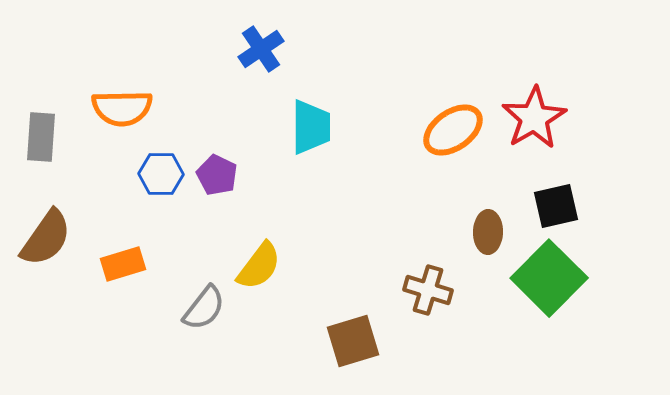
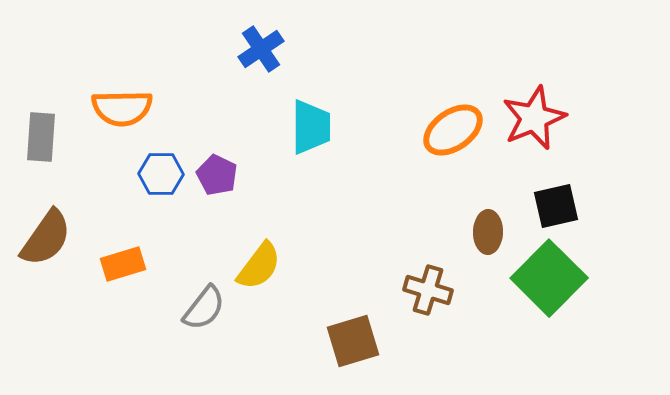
red star: rotated 8 degrees clockwise
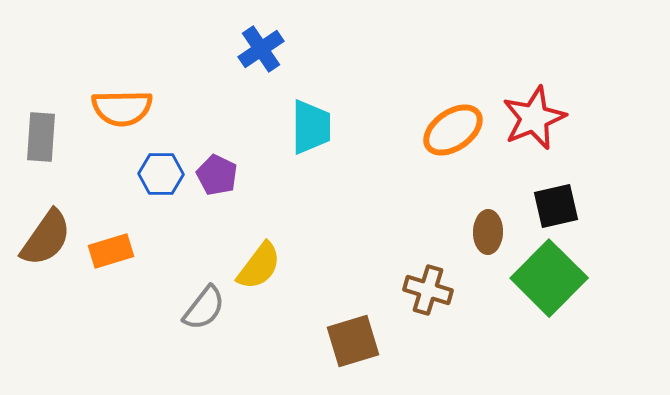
orange rectangle: moved 12 px left, 13 px up
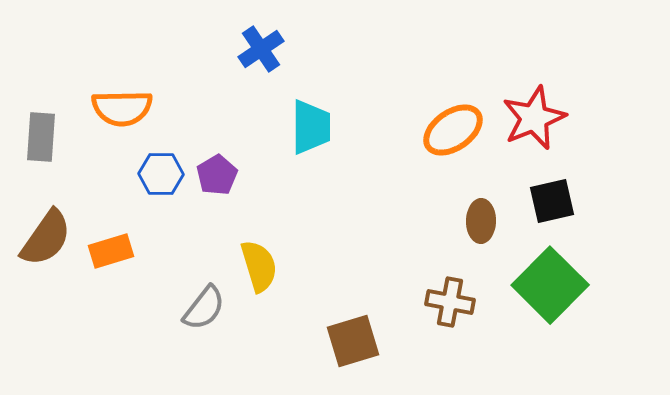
purple pentagon: rotated 15 degrees clockwise
black square: moved 4 px left, 5 px up
brown ellipse: moved 7 px left, 11 px up
yellow semicircle: rotated 54 degrees counterclockwise
green square: moved 1 px right, 7 px down
brown cross: moved 22 px right, 12 px down; rotated 6 degrees counterclockwise
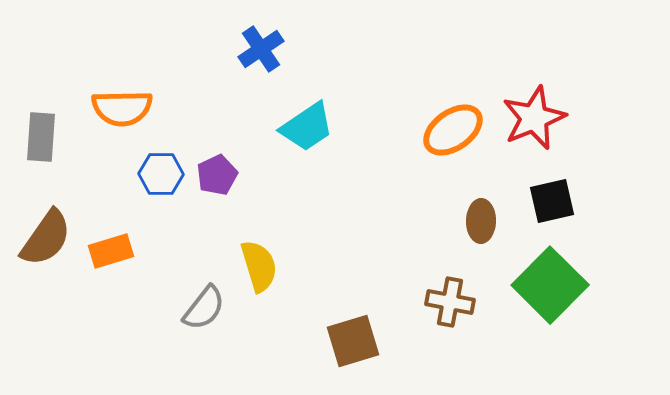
cyan trapezoid: moved 4 px left; rotated 56 degrees clockwise
purple pentagon: rotated 6 degrees clockwise
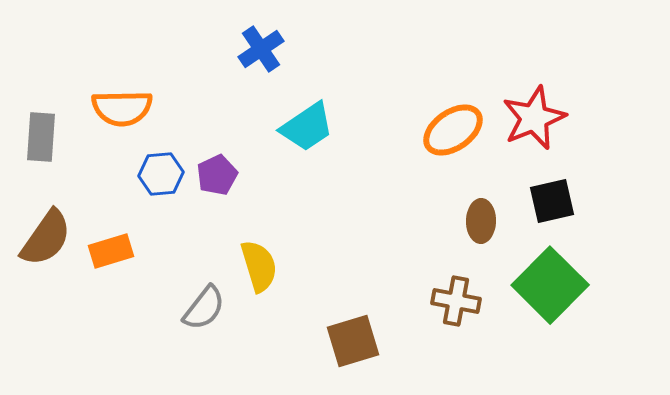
blue hexagon: rotated 6 degrees counterclockwise
brown cross: moved 6 px right, 1 px up
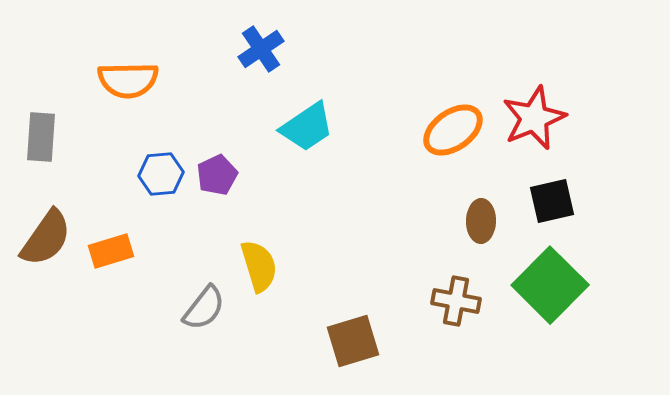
orange semicircle: moved 6 px right, 28 px up
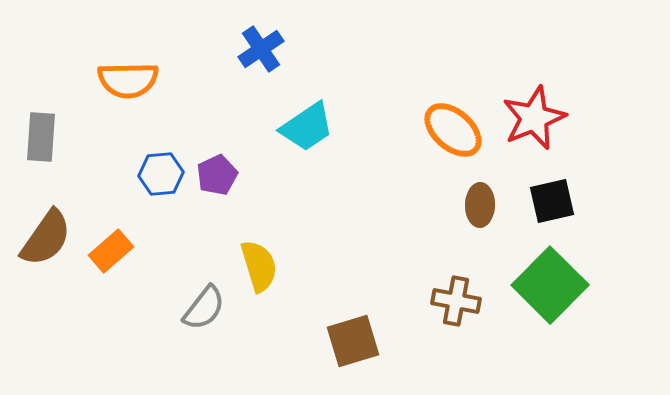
orange ellipse: rotated 76 degrees clockwise
brown ellipse: moved 1 px left, 16 px up
orange rectangle: rotated 24 degrees counterclockwise
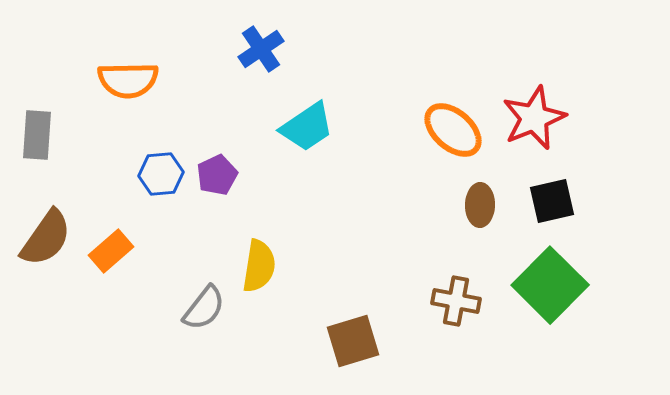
gray rectangle: moved 4 px left, 2 px up
yellow semicircle: rotated 26 degrees clockwise
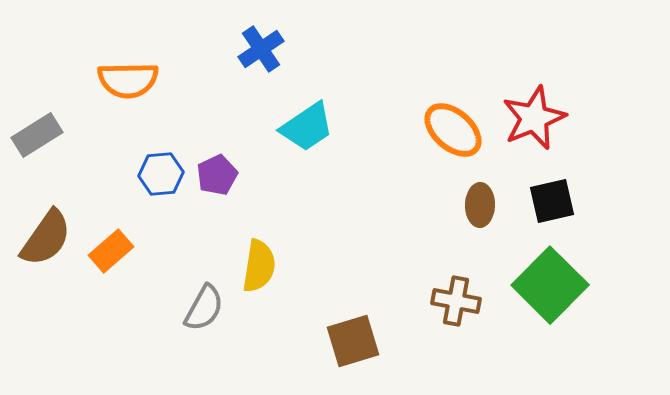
gray rectangle: rotated 54 degrees clockwise
gray semicircle: rotated 9 degrees counterclockwise
